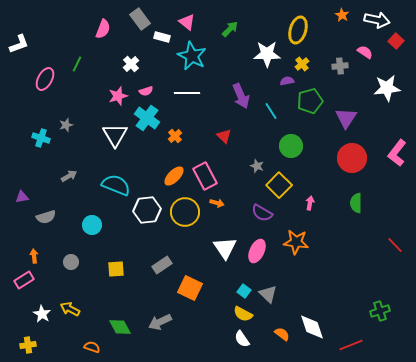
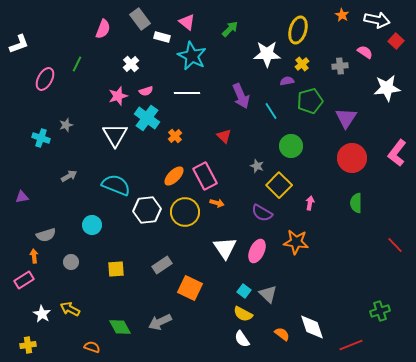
gray semicircle at (46, 217): moved 18 px down
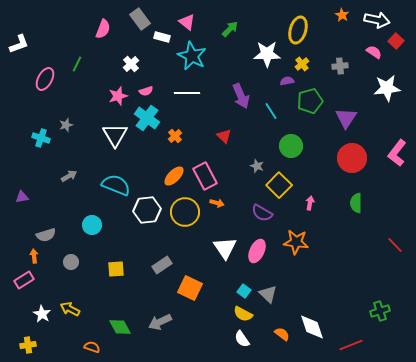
pink semicircle at (365, 52): moved 9 px right
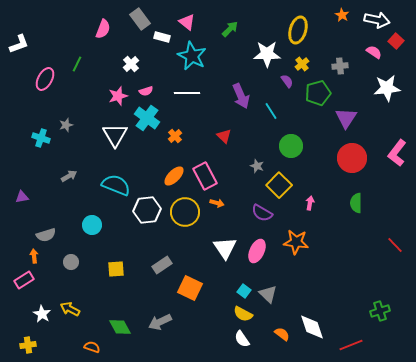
purple semicircle at (287, 81): rotated 64 degrees clockwise
green pentagon at (310, 101): moved 8 px right, 8 px up
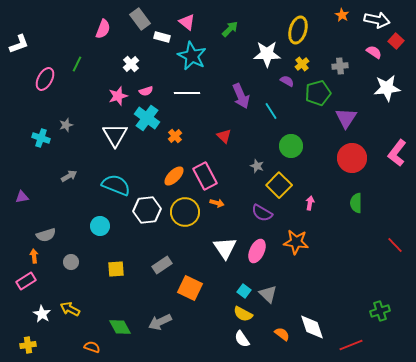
purple semicircle at (287, 81): rotated 24 degrees counterclockwise
cyan circle at (92, 225): moved 8 px right, 1 px down
pink rectangle at (24, 280): moved 2 px right, 1 px down
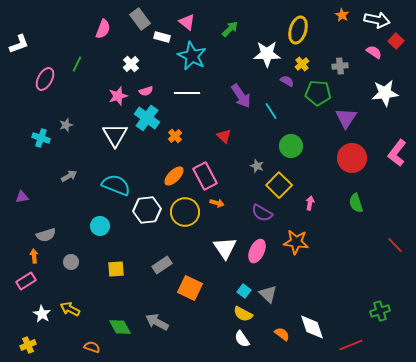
white star at (387, 88): moved 2 px left, 5 px down
green pentagon at (318, 93): rotated 20 degrees clockwise
purple arrow at (241, 96): rotated 10 degrees counterclockwise
green semicircle at (356, 203): rotated 18 degrees counterclockwise
gray arrow at (160, 322): moved 3 px left; rotated 55 degrees clockwise
yellow cross at (28, 345): rotated 14 degrees counterclockwise
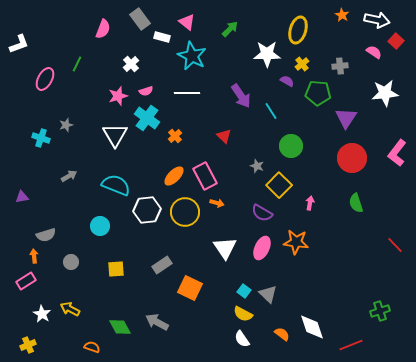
pink ellipse at (257, 251): moved 5 px right, 3 px up
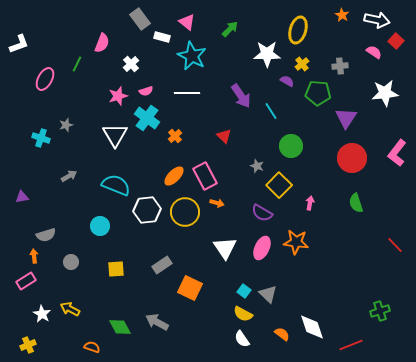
pink semicircle at (103, 29): moved 1 px left, 14 px down
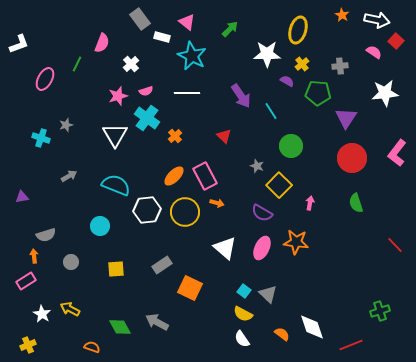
white triangle at (225, 248): rotated 15 degrees counterclockwise
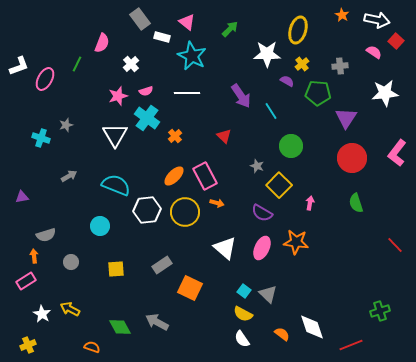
white L-shape at (19, 44): moved 22 px down
